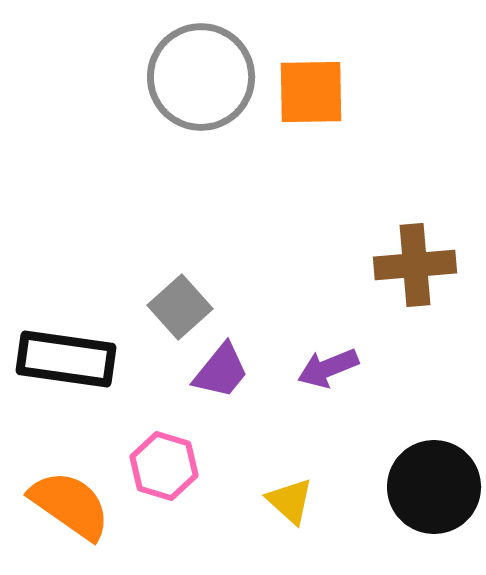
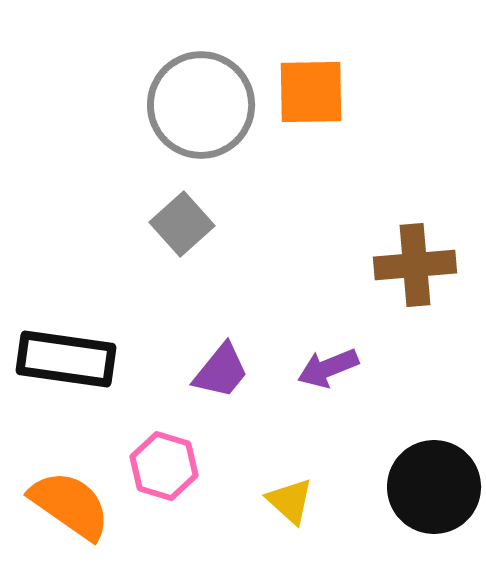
gray circle: moved 28 px down
gray square: moved 2 px right, 83 px up
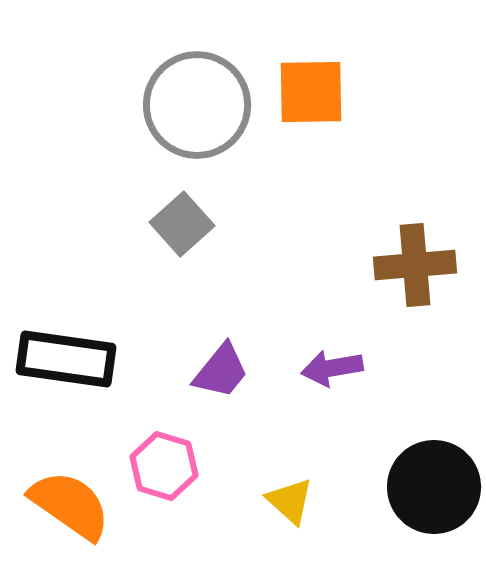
gray circle: moved 4 px left
purple arrow: moved 4 px right; rotated 12 degrees clockwise
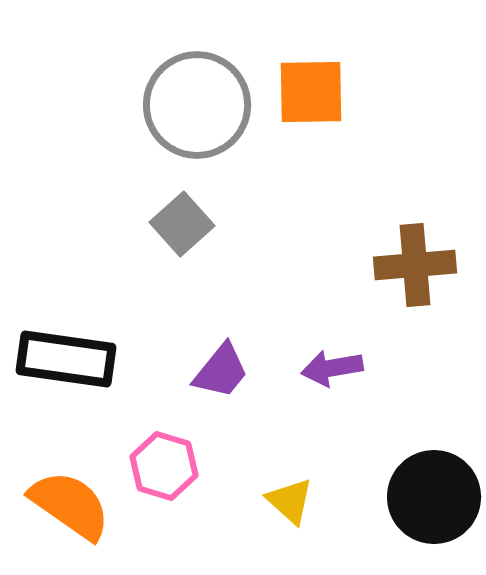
black circle: moved 10 px down
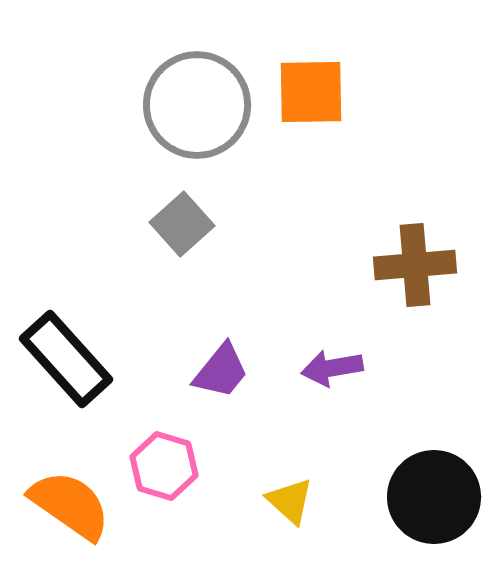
black rectangle: rotated 40 degrees clockwise
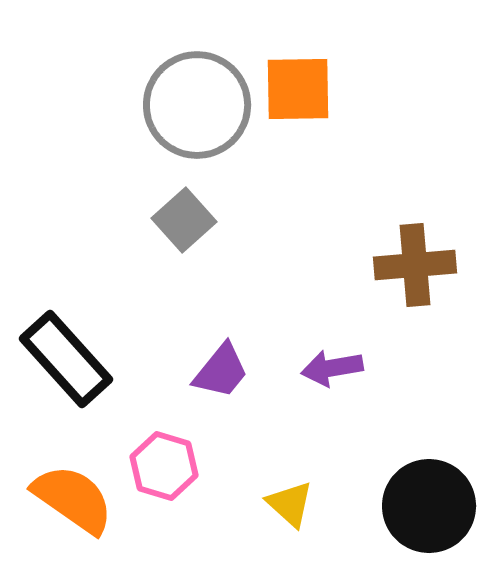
orange square: moved 13 px left, 3 px up
gray square: moved 2 px right, 4 px up
black circle: moved 5 px left, 9 px down
yellow triangle: moved 3 px down
orange semicircle: moved 3 px right, 6 px up
